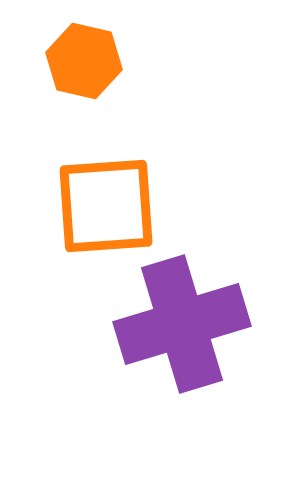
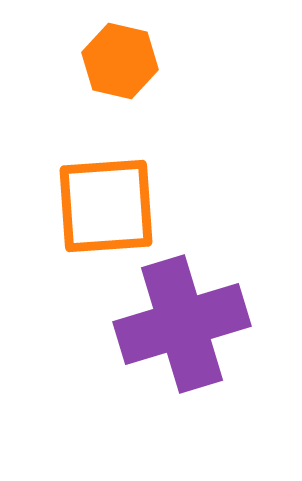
orange hexagon: moved 36 px right
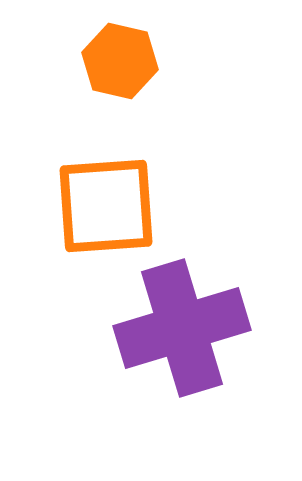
purple cross: moved 4 px down
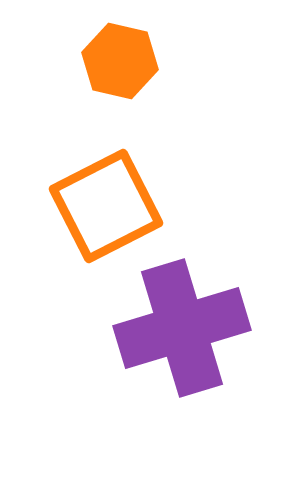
orange square: rotated 23 degrees counterclockwise
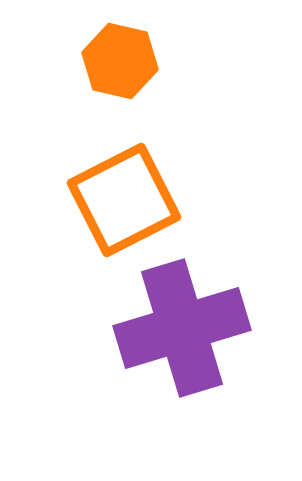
orange square: moved 18 px right, 6 px up
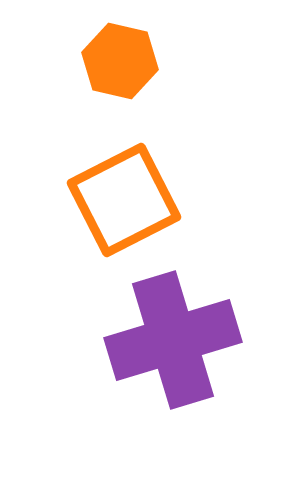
purple cross: moved 9 px left, 12 px down
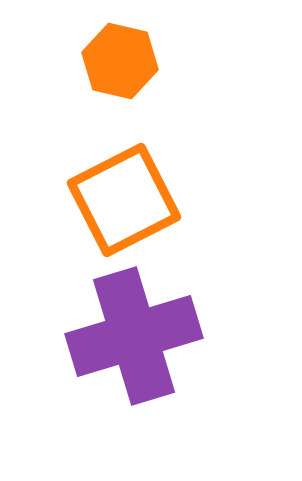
purple cross: moved 39 px left, 4 px up
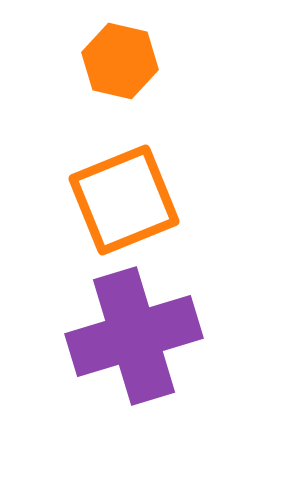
orange square: rotated 5 degrees clockwise
